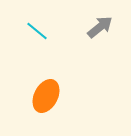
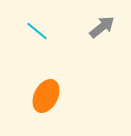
gray arrow: moved 2 px right
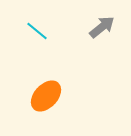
orange ellipse: rotated 16 degrees clockwise
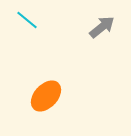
cyan line: moved 10 px left, 11 px up
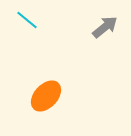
gray arrow: moved 3 px right
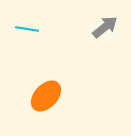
cyan line: moved 9 px down; rotated 30 degrees counterclockwise
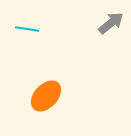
gray arrow: moved 6 px right, 4 px up
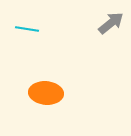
orange ellipse: moved 3 px up; rotated 52 degrees clockwise
